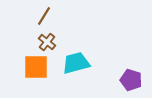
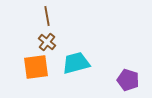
brown line: moved 3 px right; rotated 42 degrees counterclockwise
orange square: rotated 8 degrees counterclockwise
purple pentagon: moved 3 px left
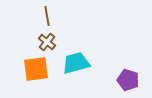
orange square: moved 2 px down
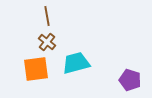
purple pentagon: moved 2 px right
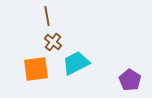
brown cross: moved 6 px right
cyan trapezoid: rotated 12 degrees counterclockwise
purple pentagon: rotated 15 degrees clockwise
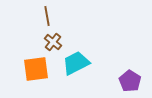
purple pentagon: moved 1 px down
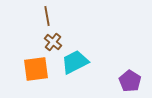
cyan trapezoid: moved 1 px left, 1 px up
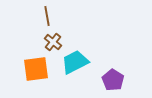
purple pentagon: moved 17 px left, 1 px up
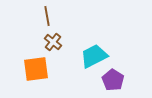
cyan trapezoid: moved 19 px right, 6 px up
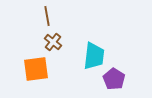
cyan trapezoid: rotated 124 degrees clockwise
purple pentagon: moved 1 px right, 1 px up
